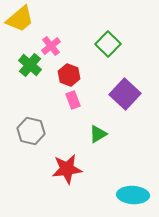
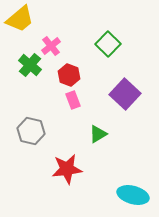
cyan ellipse: rotated 12 degrees clockwise
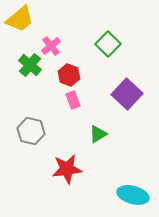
purple square: moved 2 px right
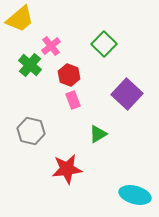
green square: moved 4 px left
cyan ellipse: moved 2 px right
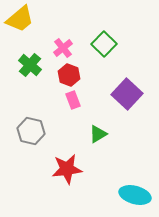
pink cross: moved 12 px right, 2 px down
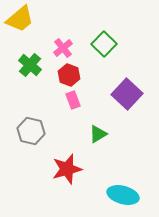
red star: rotated 8 degrees counterclockwise
cyan ellipse: moved 12 px left
